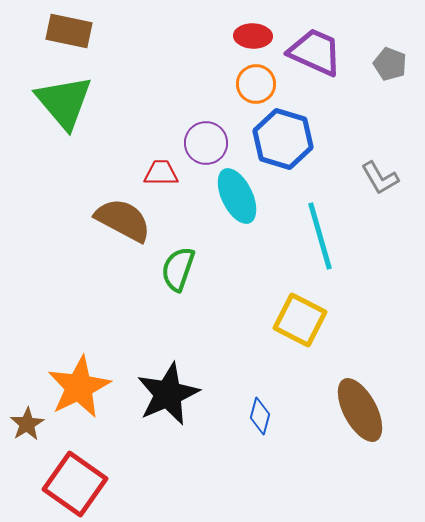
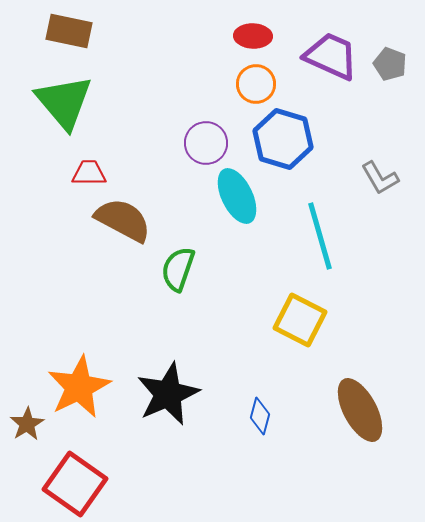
purple trapezoid: moved 16 px right, 4 px down
red trapezoid: moved 72 px left
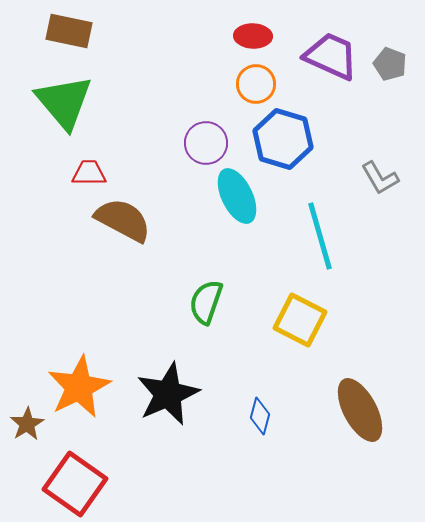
green semicircle: moved 28 px right, 33 px down
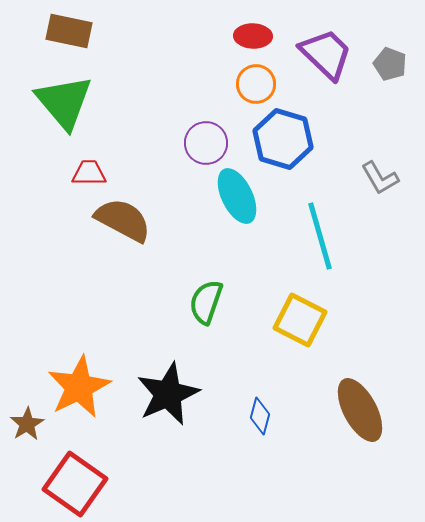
purple trapezoid: moved 5 px left, 2 px up; rotated 20 degrees clockwise
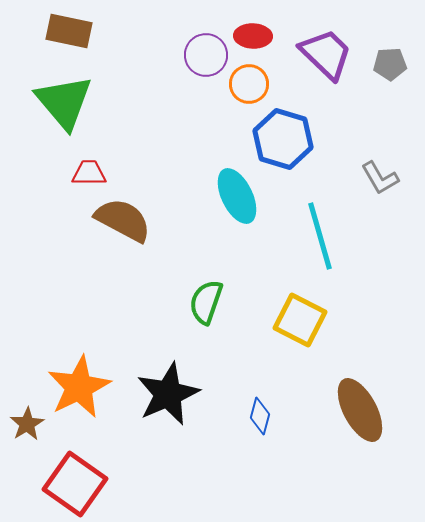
gray pentagon: rotated 24 degrees counterclockwise
orange circle: moved 7 px left
purple circle: moved 88 px up
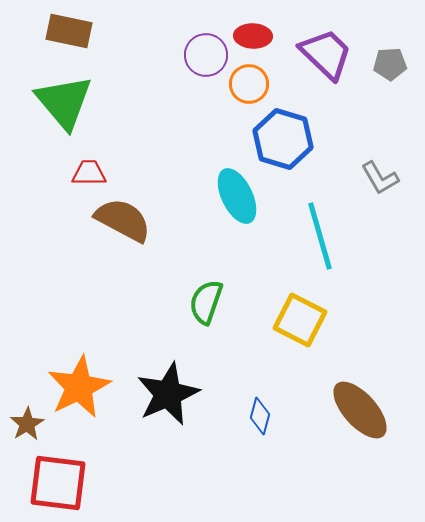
brown ellipse: rotated 14 degrees counterclockwise
red square: moved 17 px left, 1 px up; rotated 28 degrees counterclockwise
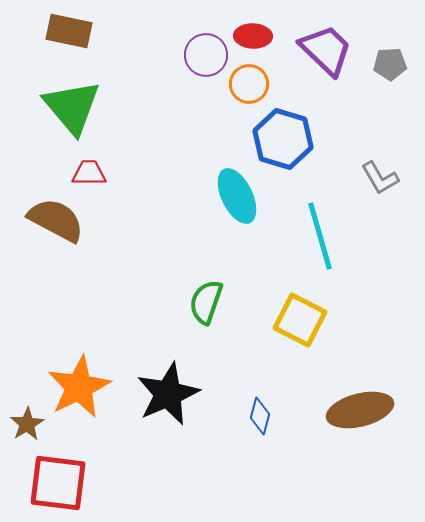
purple trapezoid: moved 4 px up
green triangle: moved 8 px right, 5 px down
brown semicircle: moved 67 px left
brown ellipse: rotated 62 degrees counterclockwise
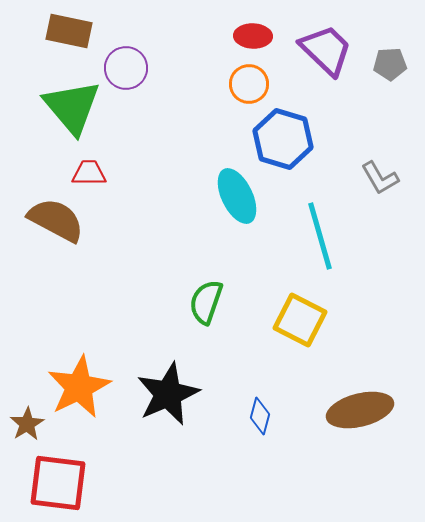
purple circle: moved 80 px left, 13 px down
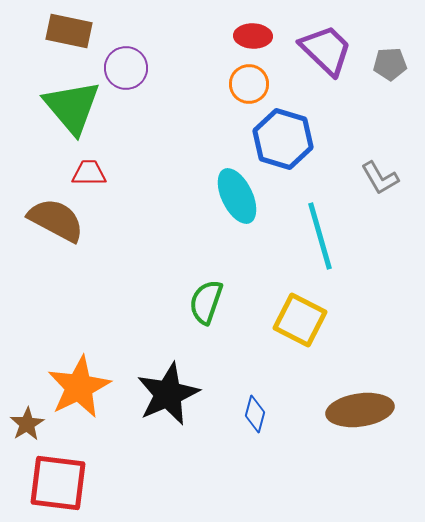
brown ellipse: rotated 6 degrees clockwise
blue diamond: moved 5 px left, 2 px up
